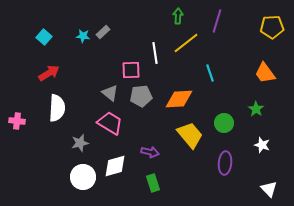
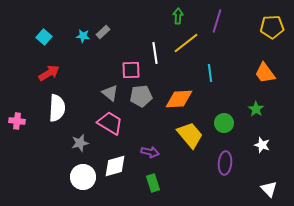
cyan line: rotated 12 degrees clockwise
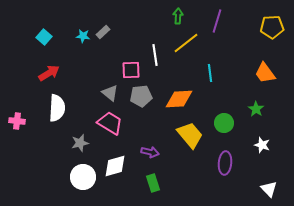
white line: moved 2 px down
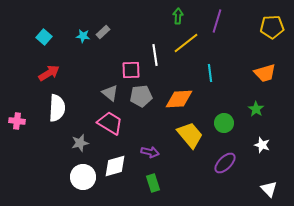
orange trapezoid: rotated 70 degrees counterclockwise
purple ellipse: rotated 40 degrees clockwise
